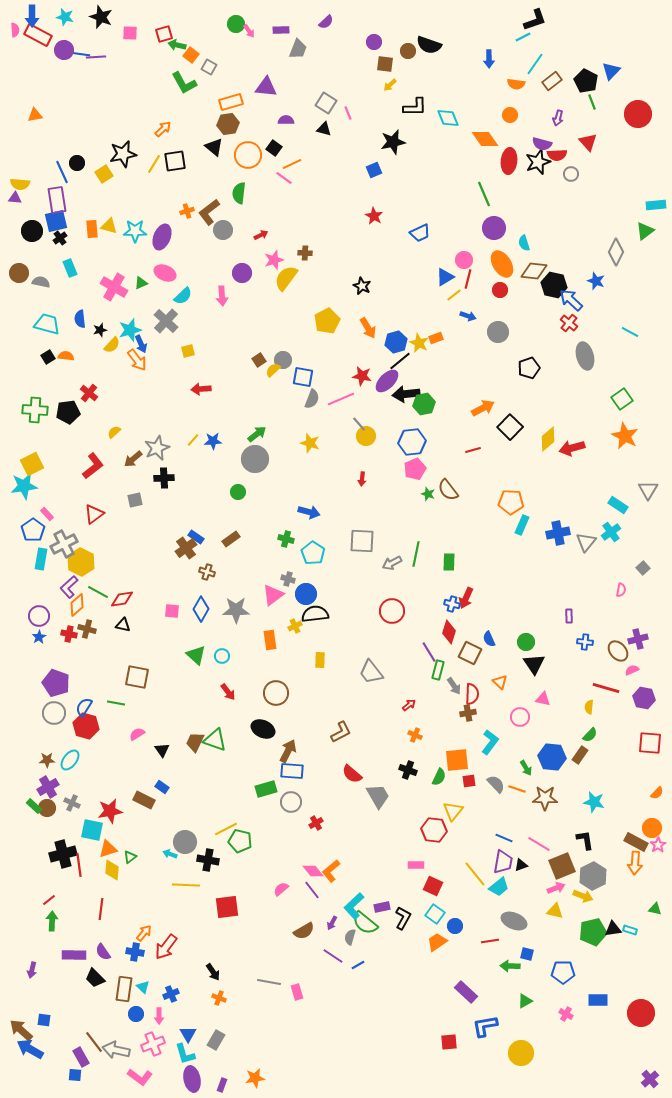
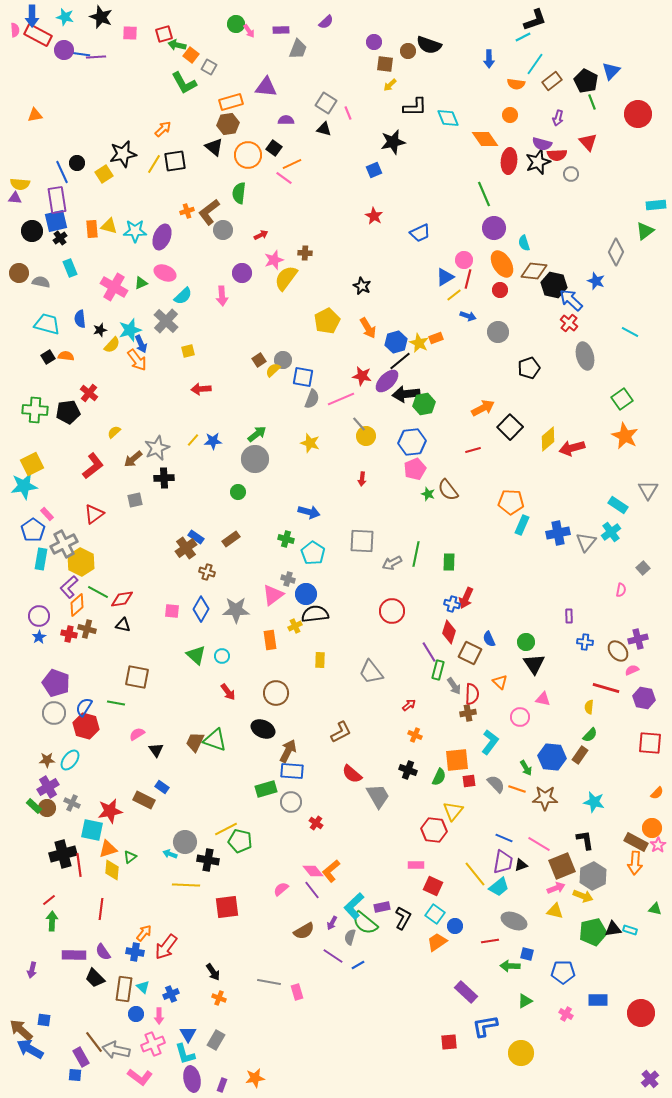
black triangle at (162, 750): moved 6 px left
red cross at (316, 823): rotated 24 degrees counterclockwise
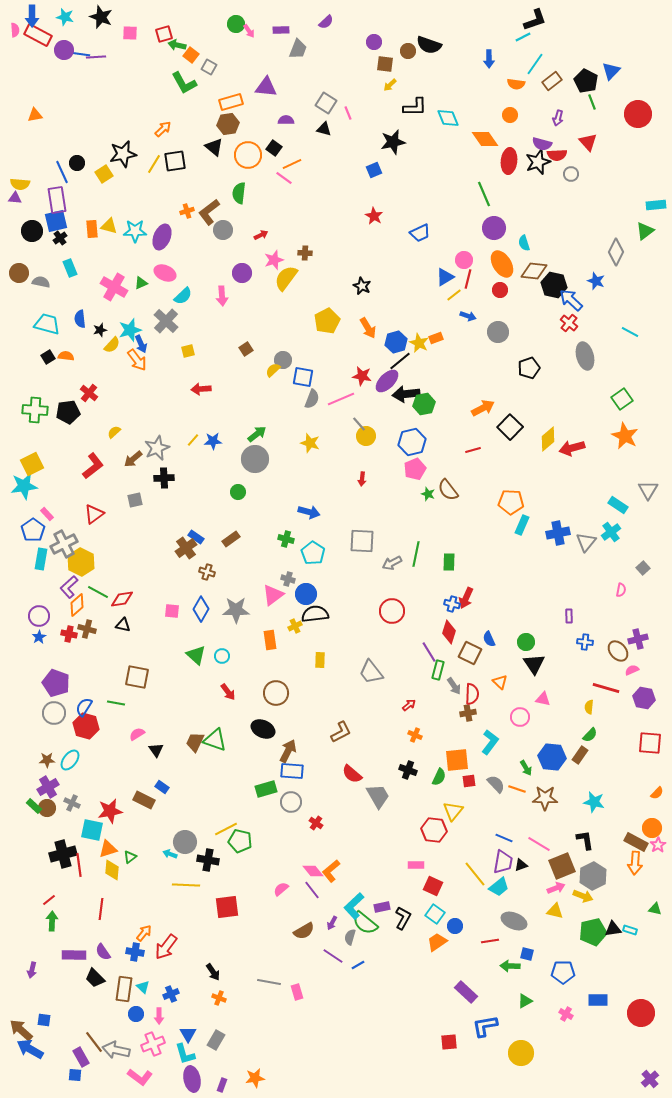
brown square at (259, 360): moved 13 px left, 11 px up
blue hexagon at (412, 442): rotated 8 degrees counterclockwise
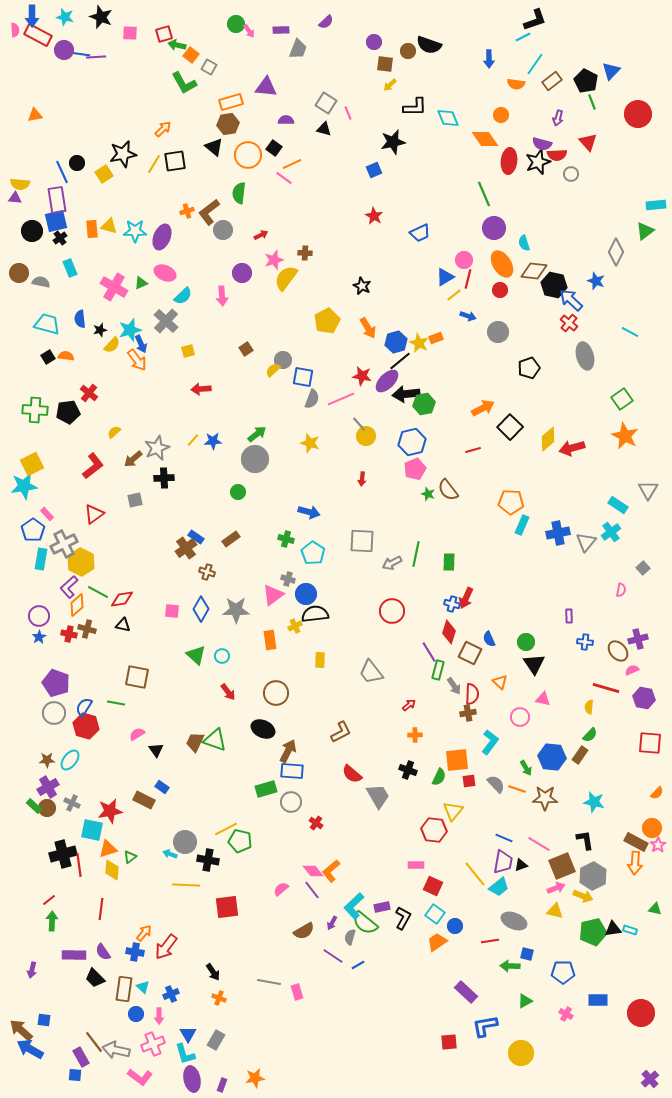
orange circle at (510, 115): moved 9 px left
orange cross at (415, 735): rotated 24 degrees counterclockwise
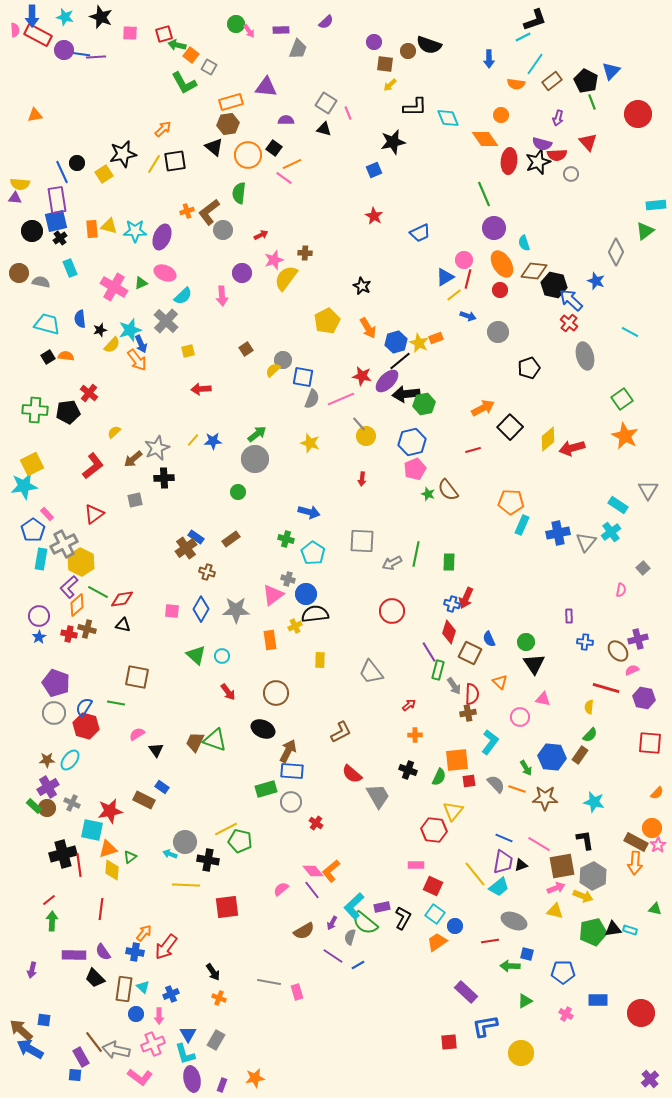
brown square at (562, 866): rotated 12 degrees clockwise
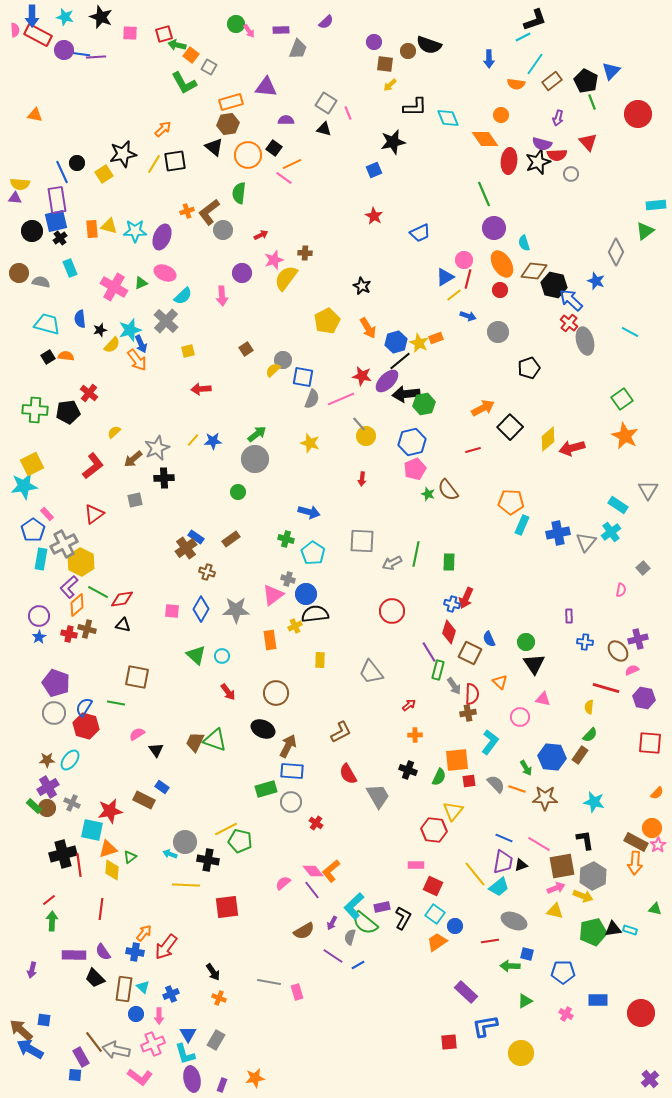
orange triangle at (35, 115): rotated 21 degrees clockwise
gray ellipse at (585, 356): moved 15 px up
brown arrow at (288, 751): moved 5 px up
red semicircle at (352, 774): moved 4 px left; rotated 20 degrees clockwise
pink semicircle at (281, 889): moved 2 px right, 6 px up
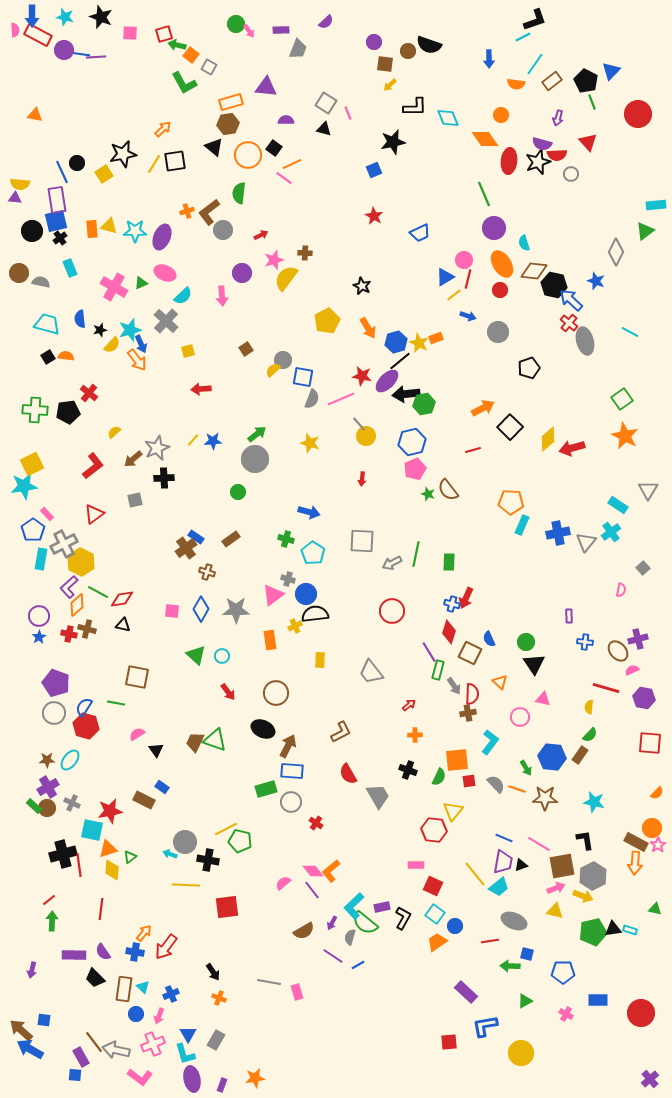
pink arrow at (159, 1016): rotated 21 degrees clockwise
